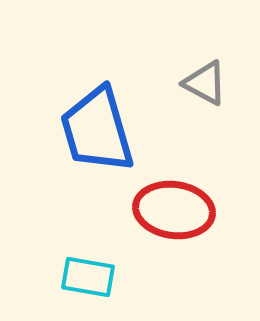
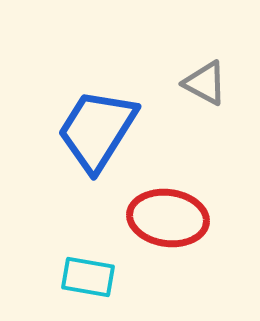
blue trapezoid: rotated 48 degrees clockwise
red ellipse: moved 6 px left, 8 px down
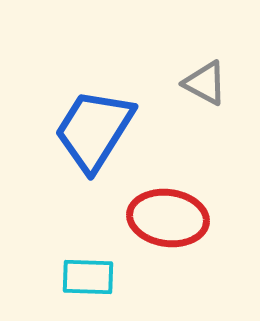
blue trapezoid: moved 3 px left
cyan rectangle: rotated 8 degrees counterclockwise
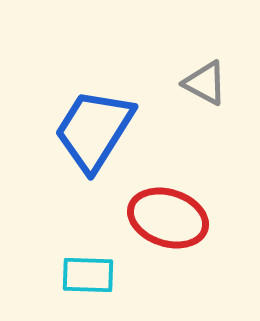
red ellipse: rotated 10 degrees clockwise
cyan rectangle: moved 2 px up
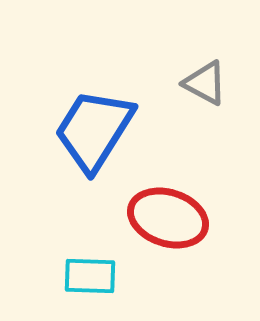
cyan rectangle: moved 2 px right, 1 px down
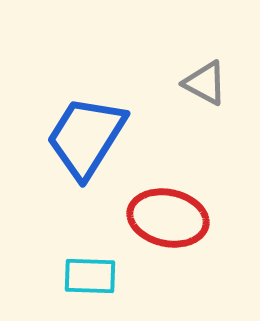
blue trapezoid: moved 8 px left, 7 px down
red ellipse: rotated 6 degrees counterclockwise
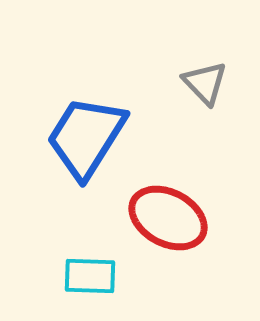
gray triangle: rotated 18 degrees clockwise
red ellipse: rotated 16 degrees clockwise
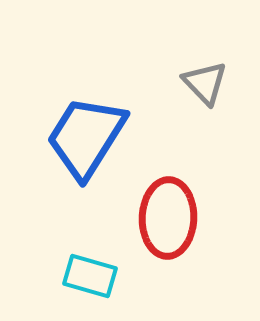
red ellipse: rotated 64 degrees clockwise
cyan rectangle: rotated 14 degrees clockwise
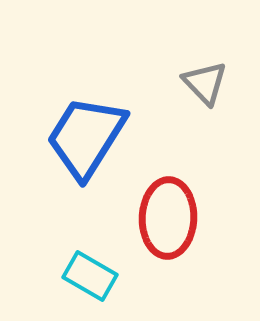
cyan rectangle: rotated 14 degrees clockwise
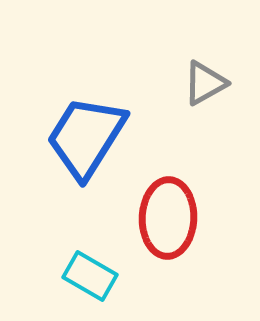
gray triangle: rotated 45 degrees clockwise
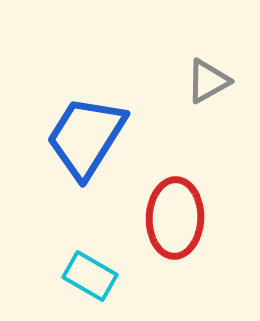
gray triangle: moved 3 px right, 2 px up
red ellipse: moved 7 px right
